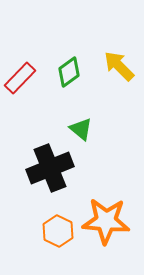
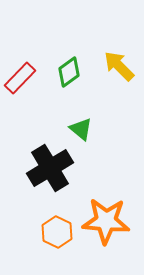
black cross: rotated 9 degrees counterclockwise
orange hexagon: moved 1 px left, 1 px down
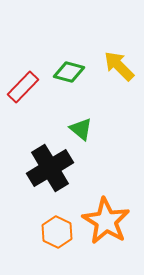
green diamond: rotated 52 degrees clockwise
red rectangle: moved 3 px right, 9 px down
orange star: rotated 27 degrees clockwise
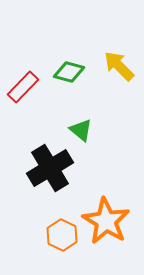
green triangle: moved 1 px down
orange hexagon: moved 5 px right, 3 px down
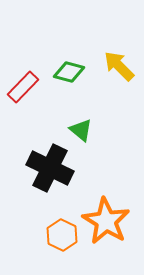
black cross: rotated 33 degrees counterclockwise
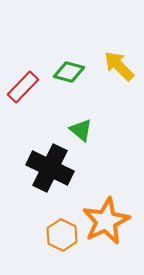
orange star: rotated 15 degrees clockwise
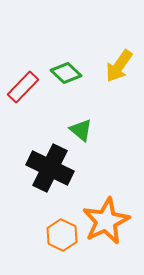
yellow arrow: rotated 100 degrees counterclockwise
green diamond: moved 3 px left, 1 px down; rotated 28 degrees clockwise
